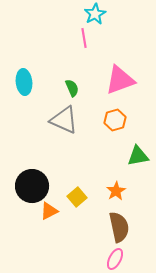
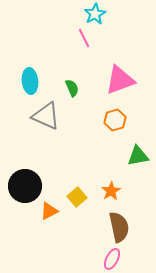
pink line: rotated 18 degrees counterclockwise
cyan ellipse: moved 6 px right, 1 px up
gray triangle: moved 18 px left, 4 px up
black circle: moved 7 px left
orange star: moved 5 px left
pink ellipse: moved 3 px left
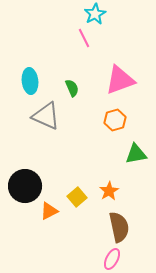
green triangle: moved 2 px left, 2 px up
orange star: moved 2 px left
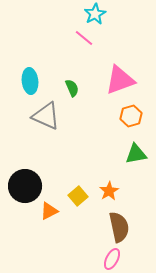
pink line: rotated 24 degrees counterclockwise
orange hexagon: moved 16 px right, 4 px up
yellow square: moved 1 px right, 1 px up
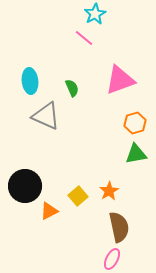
orange hexagon: moved 4 px right, 7 px down
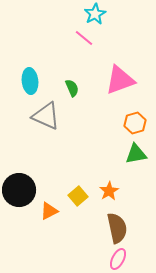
black circle: moved 6 px left, 4 px down
brown semicircle: moved 2 px left, 1 px down
pink ellipse: moved 6 px right
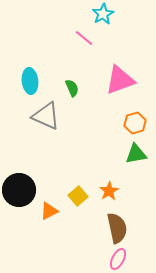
cyan star: moved 8 px right
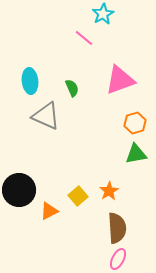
brown semicircle: rotated 8 degrees clockwise
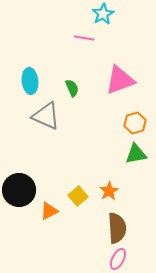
pink line: rotated 30 degrees counterclockwise
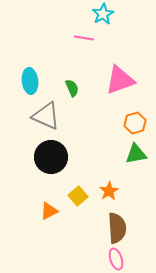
black circle: moved 32 px right, 33 px up
pink ellipse: moved 2 px left; rotated 45 degrees counterclockwise
